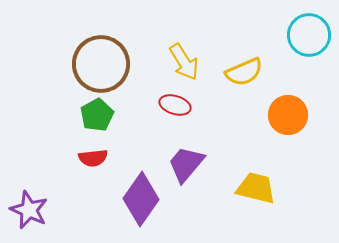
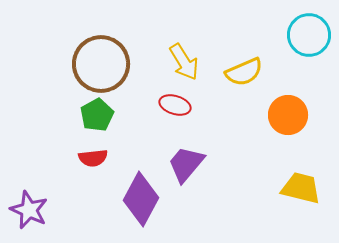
yellow trapezoid: moved 45 px right
purple diamond: rotated 6 degrees counterclockwise
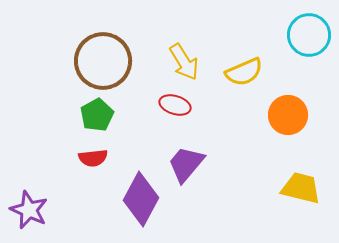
brown circle: moved 2 px right, 3 px up
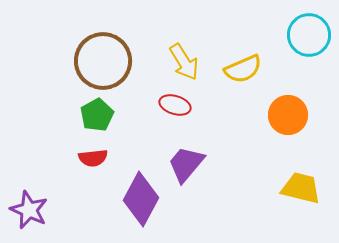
yellow semicircle: moved 1 px left, 3 px up
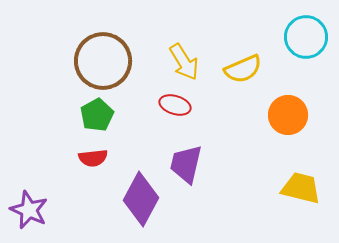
cyan circle: moved 3 px left, 2 px down
purple trapezoid: rotated 27 degrees counterclockwise
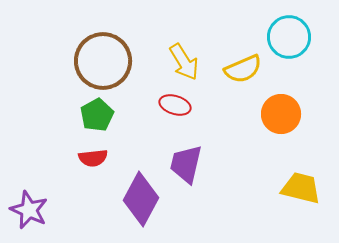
cyan circle: moved 17 px left
orange circle: moved 7 px left, 1 px up
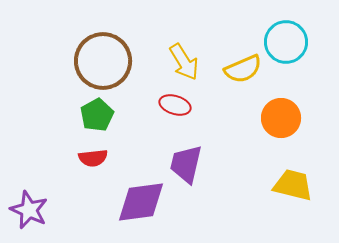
cyan circle: moved 3 px left, 5 px down
orange circle: moved 4 px down
yellow trapezoid: moved 8 px left, 3 px up
purple diamond: moved 3 px down; rotated 54 degrees clockwise
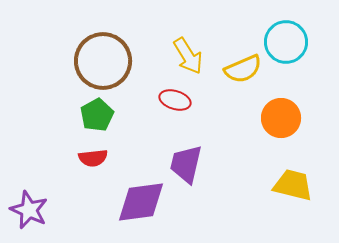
yellow arrow: moved 4 px right, 6 px up
red ellipse: moved 5 px up
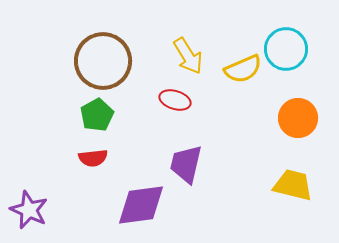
cyan circle: moved 7 px down
orange circle: moved 17 px right
purple diamond: moved 3 px down
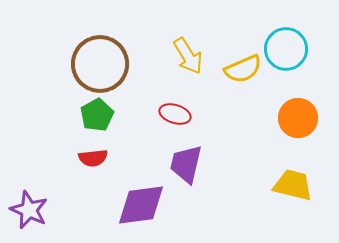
brown circle: moved 3 px left, 3 px down
red ellipse: moved 14 px down
